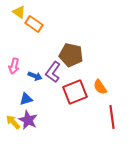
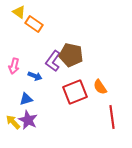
purple L-shape: moved 11 px up
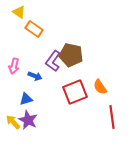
orange rectangle: moved 5 px down
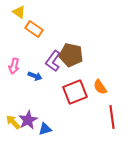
blue triangle: moved 19 px right, 30 px down
purple star: rotated 18 degrees clockwise
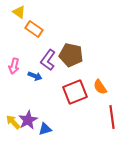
purple L-shape: moved 5 px left, 1 px up
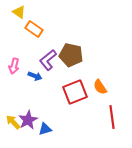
purple L-shape: rotated 15 degrees clockwise
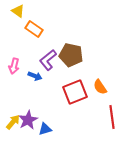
yellow triangle: moved 1 px left, 1 px up
yellow arrow: rotated 84 degrees clockwise
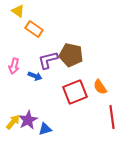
purple L-shape: rotated 25 degrees clockwise
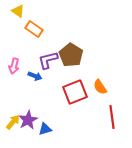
brown pentagon: rotated 20 degrees clockwise
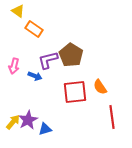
red square: rotated 15 degrees clockwise
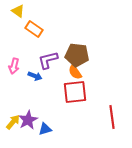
brown pentagon: moved 6 px right; rotated 25 degrees counterclockwise
orange semicircle: moved 25 px left, 15 px up
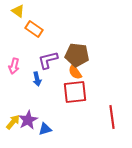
blue arrow: moved 2 px right, 3 px down; rotated 56 degrees clockwise
